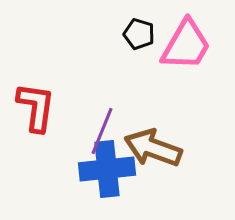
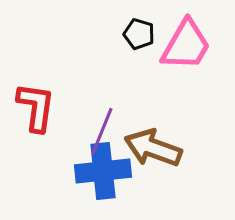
blue cross: moved 4 px left, 2 px down
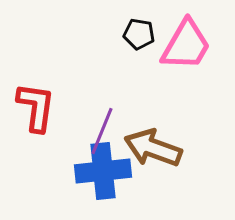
black pentagon: rotated 8 degrees counterclockwise
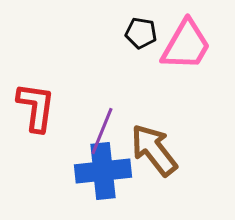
black pentagon: moved 2 px right, 1 px up
brown arrow: moved 1 px right, 2 px down; rotated 32 degrees clockwise
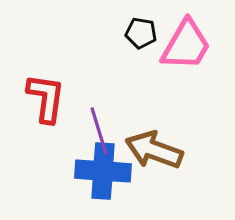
red L-shape: moved 10 px right, 9 px up
purple line: moved 3 px left; rotated 39 degrees counterclockwise
brown arrow: rotated 32 degrees counterclockwise
blue cross: rotated 10 degrees clockwise
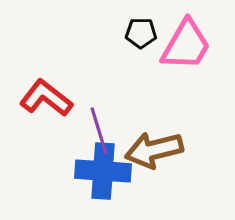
black pentagon: rotated 8 degrees counterclockwise
red L-shape: rotated 60 degrees counterclockwise
brown arrow: rotated 34 degrees counterclockwise
